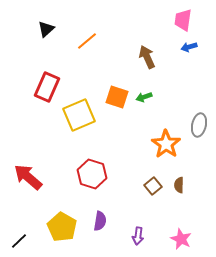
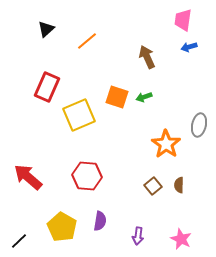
red hexagon: moved 5 px left, 2 px down; rotated 12 degrees counterclockwise
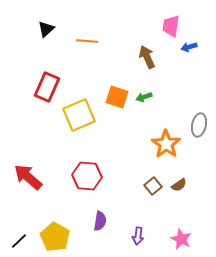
pink trapezoid: moved 12 px left, 6 px down
orange line: rotated 45 degrees clockwise
brown semicircle: rotated 126 degrees counterclockwise
yellow pentagon: moved 7 px left, 10 px down
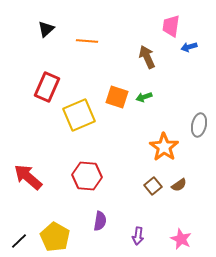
orange star: moved 2 px left, 3 px down
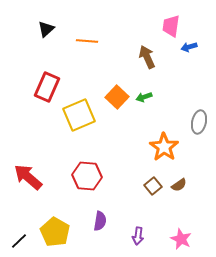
orange square: rotated 25 degrees clockwise
gray ellipse: moved 3 px up
yellow pentagon: moved 5 px up
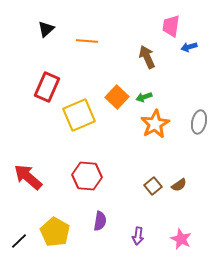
orange star: moved 9 px left, 23 px up; rotated 8 degrees clockwise
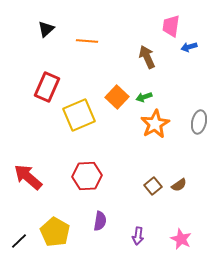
red hexagon: rotated 8 degrees counterclockwise
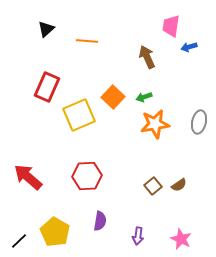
orange square: moved 4 px left
orange star: rotated 20 degrees clockwise
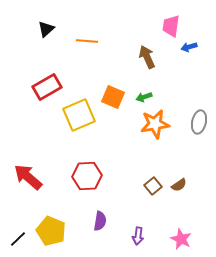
red rectangle: rotated 36 degrees clockwise
orange square: rotated 20 degrees counterclockwise
yellow pentagon: moved 4 px left, 1 px up; rotated 8 degrees counterclockwise
black line: moved 1 px left, 2 px up
